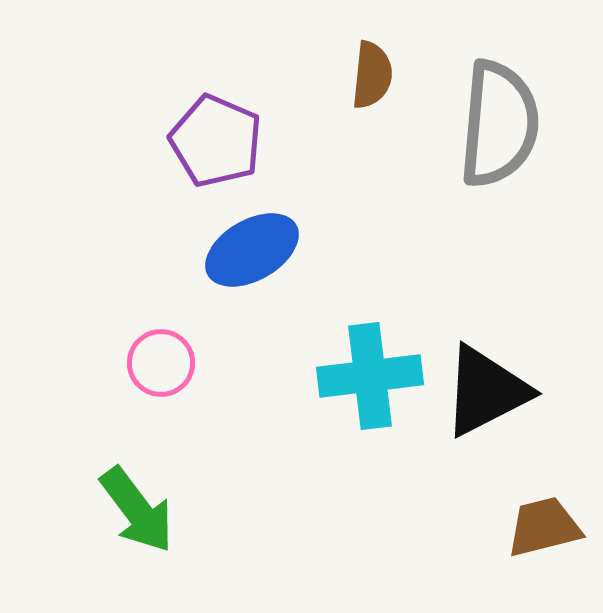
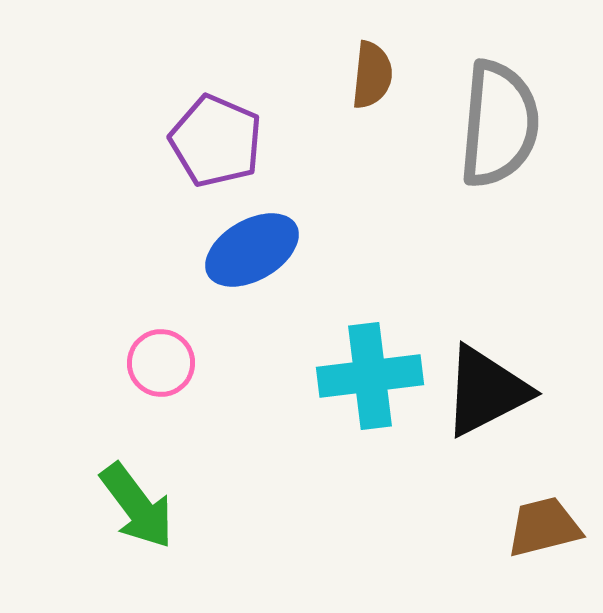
green arrow: moved 4 px up
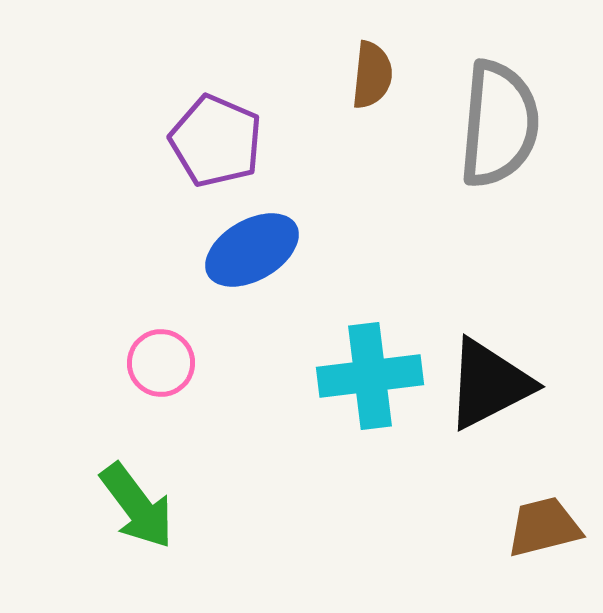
black triangle: moved 3 px right, 7 px up
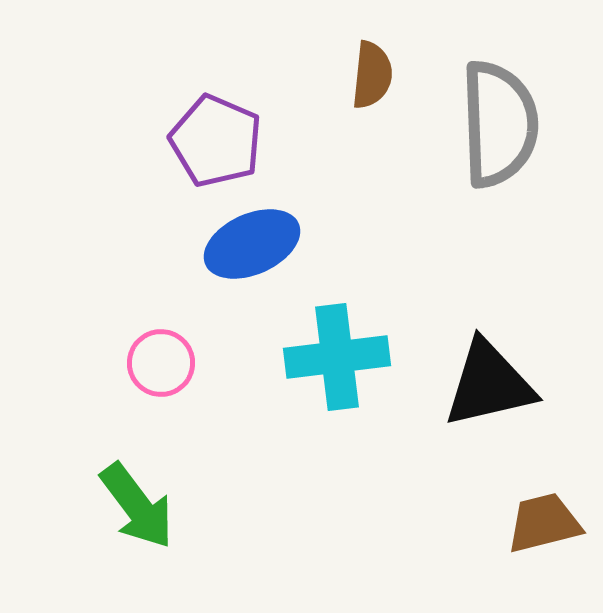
gray semicircle: rotated 7 degrees counterclockwise
blue ellipse: moved 6 px up; rotated 6 degrees clockwise
cyan cross: moved 33 px left, 19 px up
black triangle: rotated 14 degrees clockwise
brown trapezoid: moved 4 px up
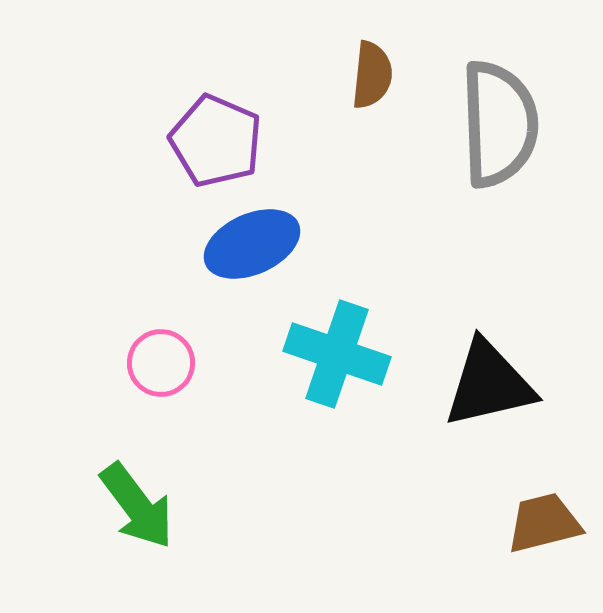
cyan cross: moved 3 px up; rotated 26 degrees clockwise
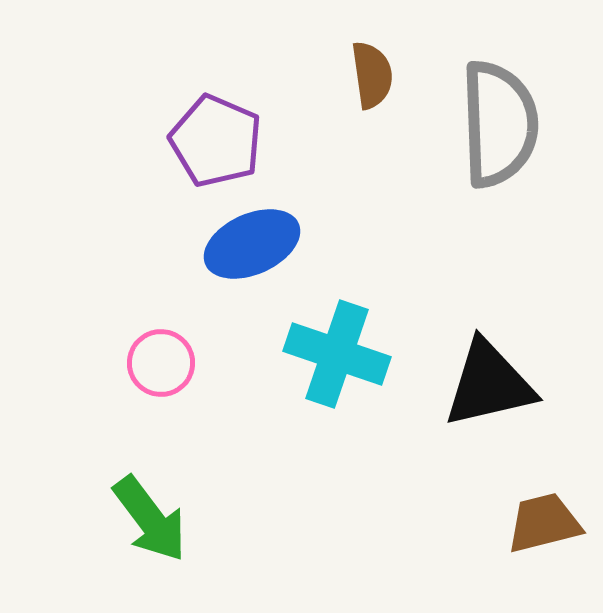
brown semicircle: rotated 14 degrees counterclockwise
green arrow: moved 13 px right, 13 px down
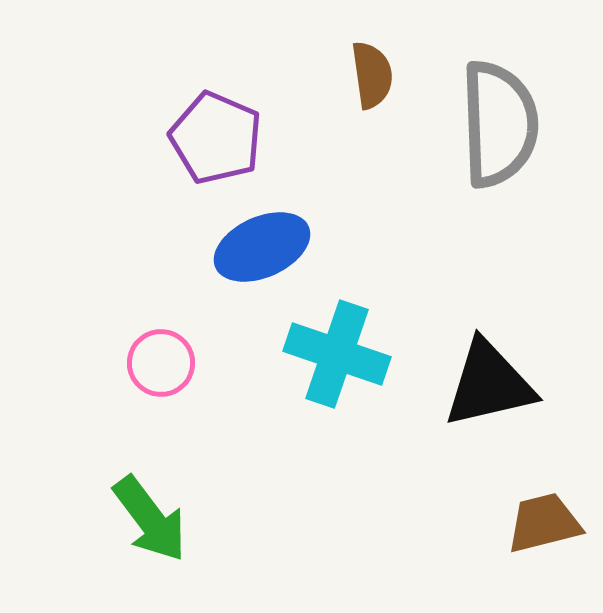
purple pentagon: moved 3 px up
blue ellipse: moved 10 px right, 3 px down
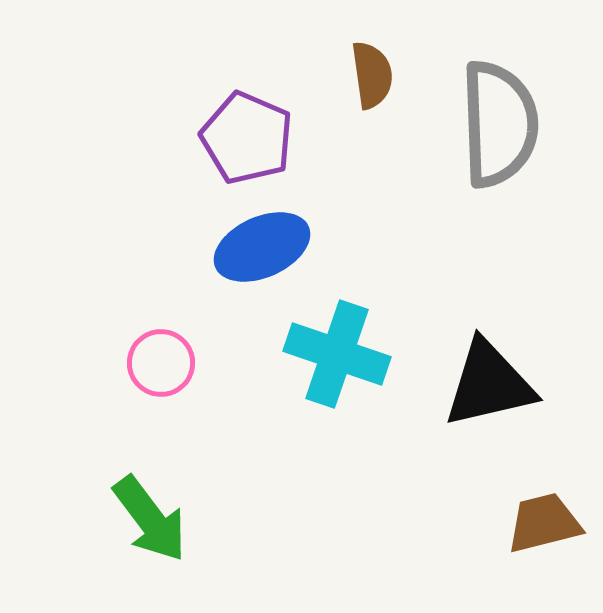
purple pentagon: moved 31 px right
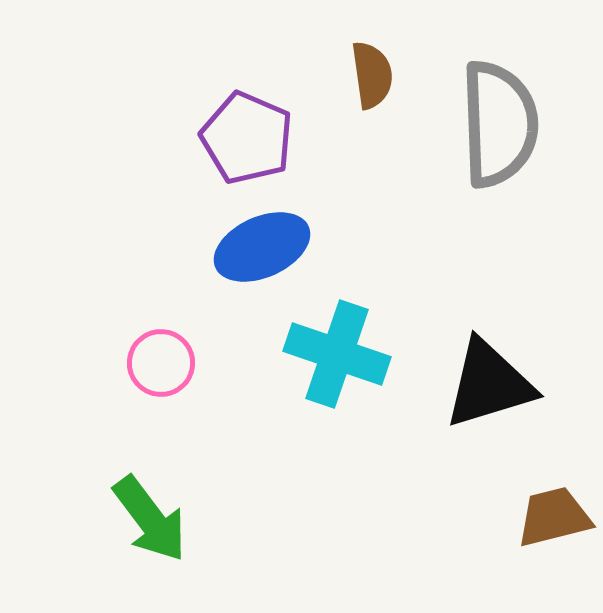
black triangle: rotated 4 degrees counterclockwise
brown trapezoid: moved 10 px right, 6 px up
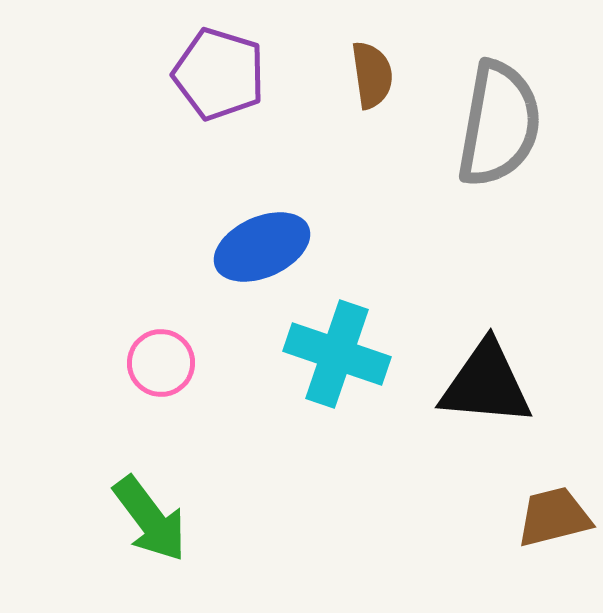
gray semicircle: rotated 12 degrees clockwise
purple pentagon: moved 28 px left, 64 px up; rotated 6 degrees counterclockwise
black triangle: moved 3 px left; rotated 22 degrees clockwise
